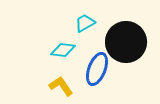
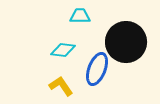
cyan trapezoid: moved 5 px left, 7 px up; rotated 30 degrees clockwise
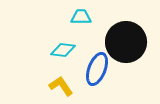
cyan trapezoid: moved 1 px right, 1 px down
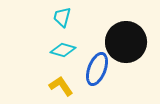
cyan trapezoid: moved 19 px left; rotated 75 degrees counterclockwise
cyan diamond: rotated 10 degrees clockwise
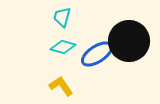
black circle: moved 3 px right, 1 px up
cyan diamond: moved 3 px up
blue ellipse: moved 15 px up; rotated 36 degrees clockwise
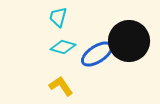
cyan trapezoid: moved 4 px left
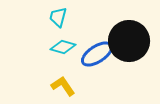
yellow L-shape: moved 2 px right
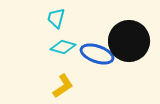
cyan trapezoid: moved 2 px left, 1 px down
blue ellipse: rotated 52 degrees clockwise
yellow L-shape: rotated 90 degrees clockwise
